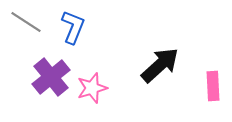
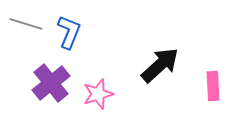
gray line: moved 2 px down; rotated 16 degrees counterclockwise
blue L-shape: moved 4 px left, 5 px down
purple cross: moved 6 px down
pink star: moved 6 px right, 6 px down
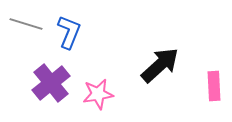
pink rectangle: moved 1 px right
pink star: rotated 8 degrees clockwise
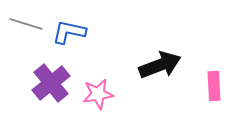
blue L-shape: rotated 100 degrees counterclockwise
black arrow: rotated 21 degrees clockwise
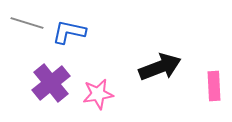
gray line: moved 1 px right, 1 px up
black arrow: moved 2 px down
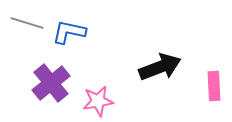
pink star: moved 7 px down
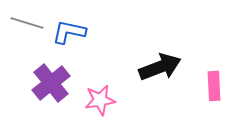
pink star: moved 2 px right, 1 px up
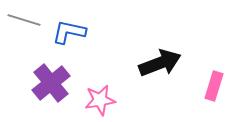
gray line: moved 3 px left, 3 px up
black arrow: moved 4 px up
pink rectangle: rotated 20 degrees clockwise
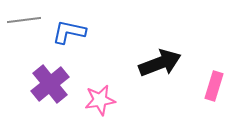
gray line: rotated 24 degrees counterclockwise
purple cross: moved 1 px left, 1 px down
